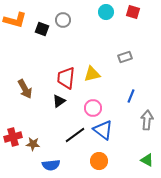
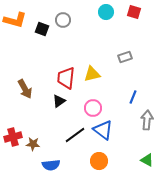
red square: moved 1 px right
blue line: moved 2 px right, 1 px down
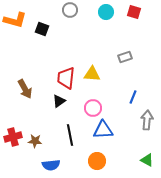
gray circle: moved 7 px right, 10 px up
yellow triangle: rotated 18 degrees clockwise
blue triangle: rotated 40 degrees counterclockwise
black line: moved 5 px left; rotated 65 degrees counterclockwise
brown star: moved 2 px right, 3 px up
orange circle: moved 2 px left
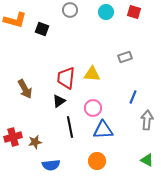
black line: moved 8 px up
brown star: moved 1 px down; rotated 16 degrees counterclockwise
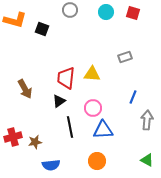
red square: moved 1 px left, 1 px down
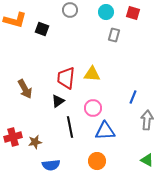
gray rectangle: moved 11 px left, 22 px up; rotated 56 degrees counterclockwise
black triangle: moved 1 px left
blue triangle: moved 2 px right, 1 px down
